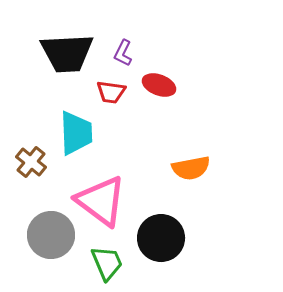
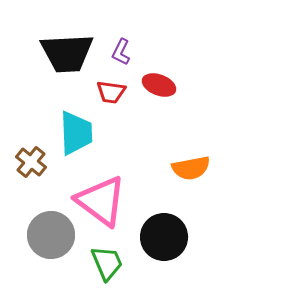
purple L-shape: moved 2 px left, 1 px up
black circle: moved 3 px right, 1 px up
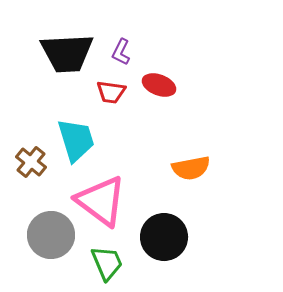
cyan trapezoid: moved 7 px down; rotated 15 degrees counterclockwise
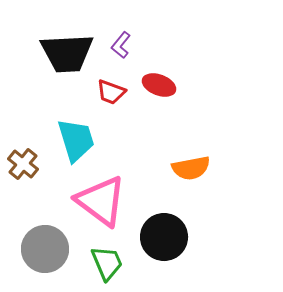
purple L-shape: moved 7 px up; rotated 12 degrees clockwise
red trapezoid: rotated 12 degrees clockwise
brown cross: moved 8 px left, 2 px down
gray circle: moved 6 px left, 14 px down
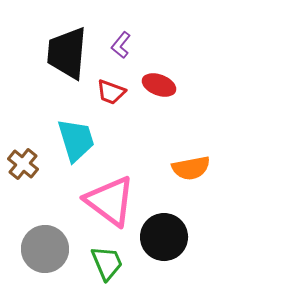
black trapezoid: rotated 98 degrees clockwise
pink triangle: moved 9 px right
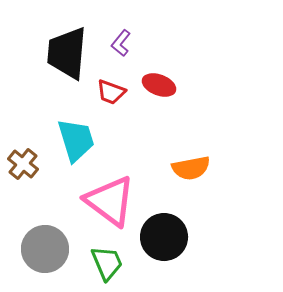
purple L-shape: moved 2 px up
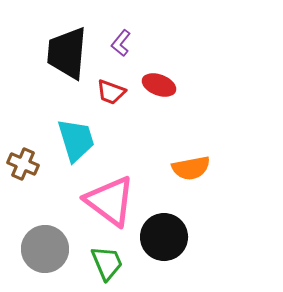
brown cross: rotated 16 degrees counterclockwise
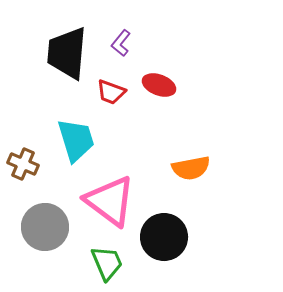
gray circle: moved 22 px up
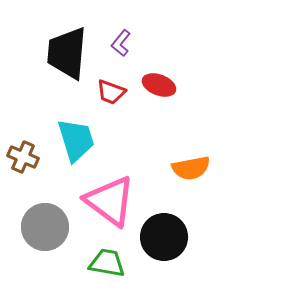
brown cross: moved 7 px up
green trapezoid: rotated 57 degrees counterclockwise
